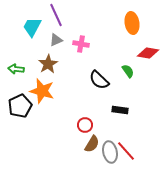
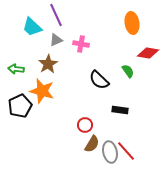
cyan trapezoid: rotated 75 degrees counterclockwise
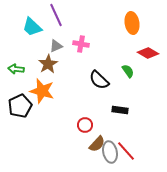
gray triangle: moved 6 px down
red diamond: rotated 20 degrees clockwise
brown semicircle: moved 5 px right; rotated 12 degrees clockwise
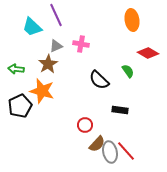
orange ellipse: moved 3 px up
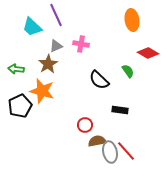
brown semicircle: moved 3 px up; rotated 144 degrees counterclockwise
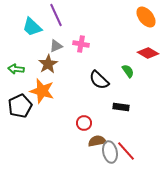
orange ellipse: moved 14 px right, 3 px up; rotated 30 degrees counterclockwise
black rectangle: moved 1 px right, 3 px up
red circle: moved 1 px left, 2 px up
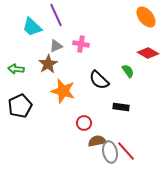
orange star: moved 21 px right
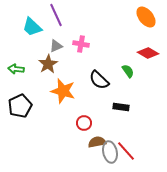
brown semicircle: moved 1 px down
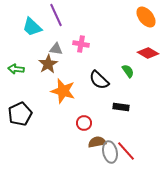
gray triangle: moved 3 px down; rotated 32 degrees clockwise
black pentagon: moved 8 px down
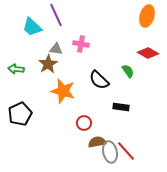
orange ellipse: moved 1 px right, 1 px up; rotated 55 degrees clockwise
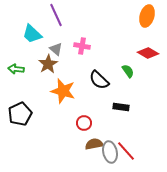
cyan trapezoid: moved 7 px down
pink cross: moved 1 px right, 2 px down
gray triangle: rotated 32 degrees clockwise
brown semicircle: moved 3 px left, 2 px down
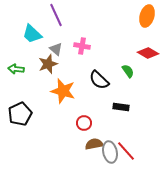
brown star: rotated 12 degrees clockwise
